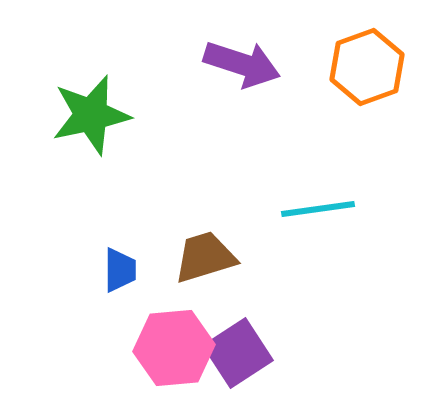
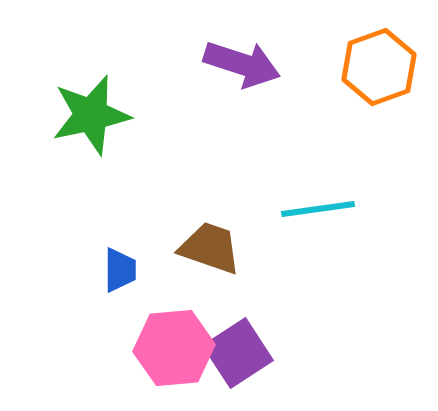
orange hexagon: moved 12 px right
brown trapezoid: moved 5 px right, 9 px up; rotated 36 degrees clockwise
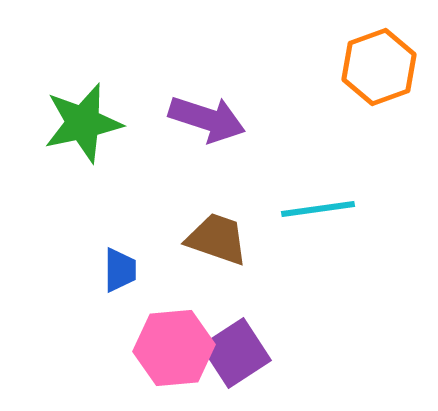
purple arrow: moved 35 px left, 55 px down
green star: moved 8 px left, 8 px down
brown trapezoid: moved 7 px right, 9 px up
purple square: moved 2 px left
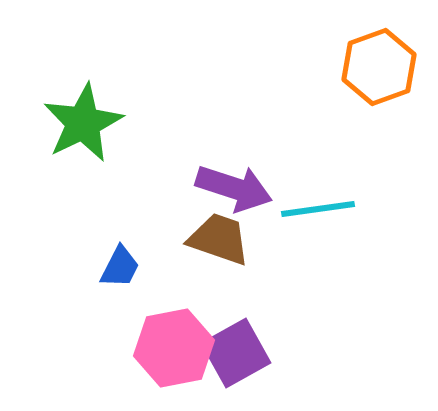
purple arrow: moved 27 px right, 69 px down
green star: rotated 14 degrees counterclockwise
brown trapezoid: moved 2 px right
blue trapezoid: moved 3 px up; rotated 27 degrees clockwise
pink hexagon: rotated 6 degrees counterclockwise
purple square: rotated 4 degrees clockwise
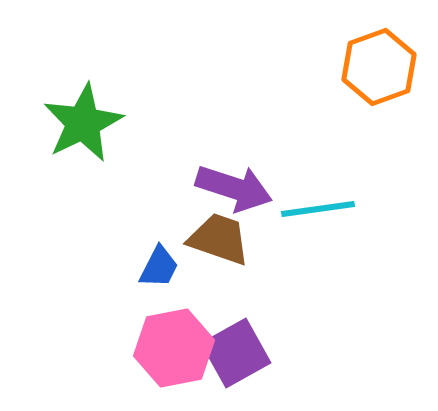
blue trapezoid: moved 39 px right
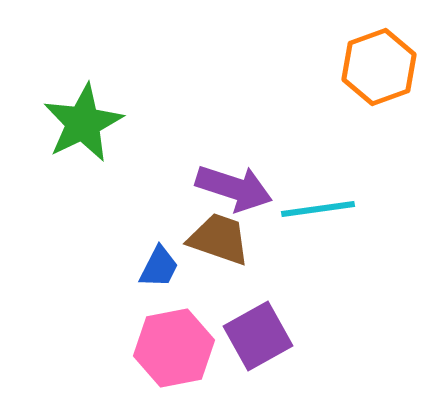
purple square: moved 22 px right, 17 px up
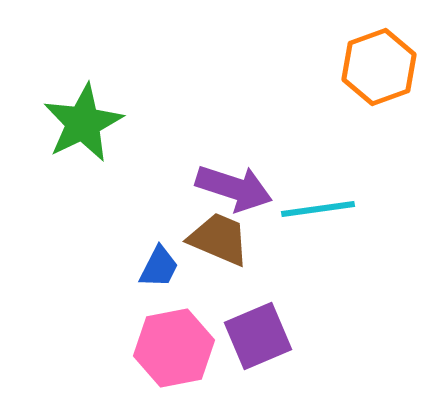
brown trapezoid: rotated 4 degrees clockwise
purple square: rotated 6 degrees clockwise
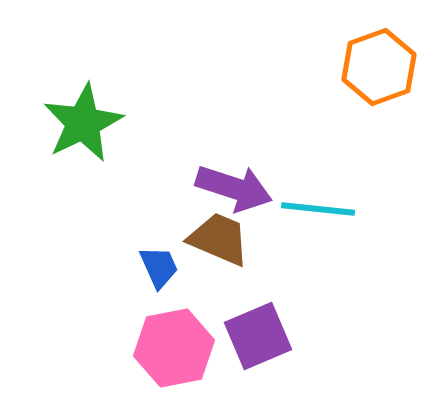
cyan line: rotated 14 degrees clockwise
blue trapezoid: rotated 51 degrees counterclockwise
